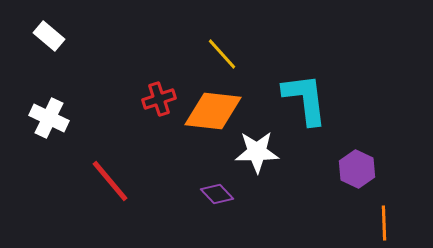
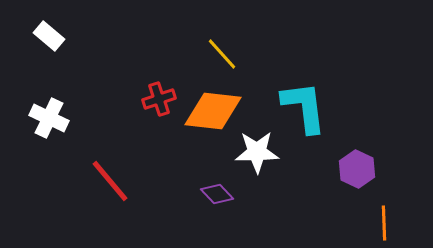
cyan L-shape: moved 1 px left, 8 px down
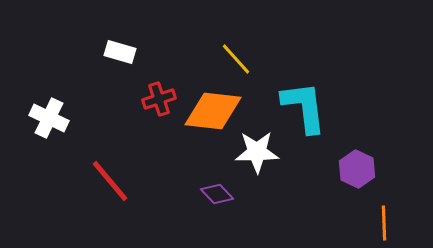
white rectangle: moved 71 px right, 16 px down; rotated 24 degrees counterclockwise
yellow line: moved 14 px right, 5 px down
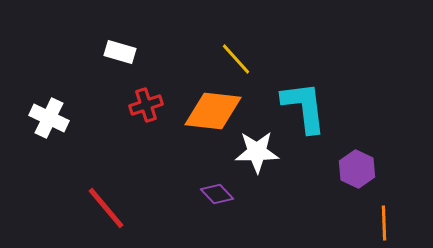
red cross: moved 13 px left, 6 px down
red line: moved 4 px left, 27 px down
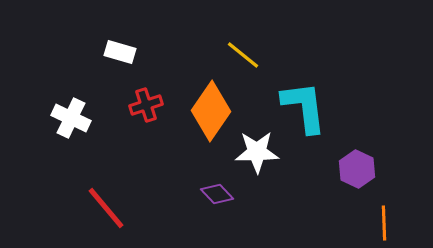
yellow line: moved 7 px right, 4 px up; rotated 9 degrees counterclockwise
orange diamond: moved 2 px left; rotated 62 degrees counterclockwise
white cross: moved 22 px right
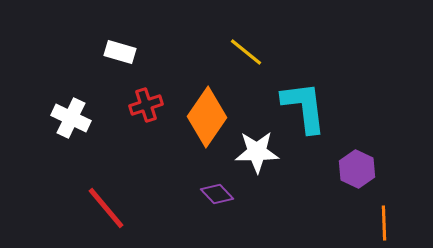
yellow line: moved 3 px right, 3 px up
orange diamond: moved 4 px left, 6 px down
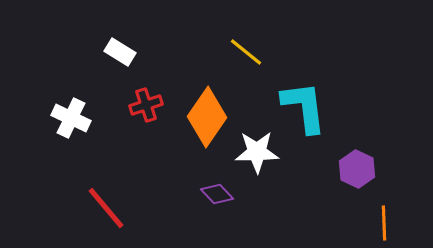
white rectangle: rotated 16 degrees clockwise
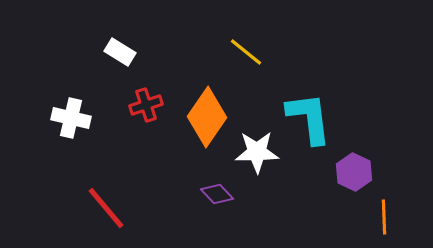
cyan L-shape: moved 5 px right, 11 px down
white cross: rotated 12 degrees counterclockwise
purple hexagon: moved 3 px left, 3 px down
orange line: moved 6 px up
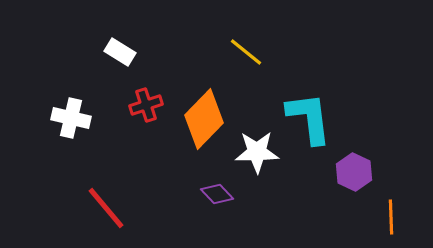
orange diamond: moved 3 px left, 2 px down; rotated 10 degrees clockwise
orange line: moved 7 px right
